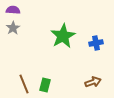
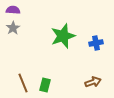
green star: rotated 10 degrees clockwise
brown line: moved 1 px left, 1 px up
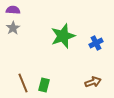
blue cross: rotated 16 degrees counterclockwise
green rectangle: moved 1 px left
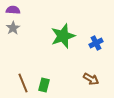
brown arrow: moved 2 px left, 3 px up; rotated 49 degrees clockwise
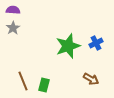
green star: moved 5 px right, 10 px down
brown line: moved 2 px up
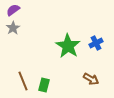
purple semicircle: rotated 40 degrees counterclockwise
green star: rotated 20 degrees counterclockwise
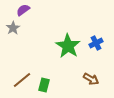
purple semicircle: moved 10 px right
brown line: moved 1 px left, 1 px up; rotated 72 degrees clockwise
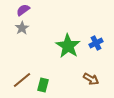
gray star: moved 9 px right
green rectangle: moved 1 px left
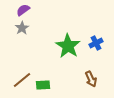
brown arrow: rotated 35 degrees clockwise
green rectangle: rotated 72 degrees clockwise
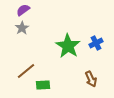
brown line: moved 4 px right, 9 px up
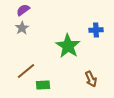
blue cross: moved 13 px up; rotated 24 degrees clockwise
